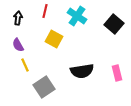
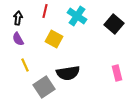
purple semicircle: moved 6 px up
black semicircle: moved 14 px left, 2 px down
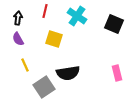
black square: rotated 18 degrees counterclockwise
yellow square: rotated 12 degrees counterclockwise
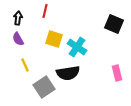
cyan cross: moved 31 px down
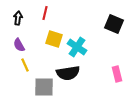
red line: moved 2 px down
purple semicircle: moved 1 px right, 6 px down
pink rectangle: moved 1 px down
gray square: rotated 35 degrees clockwise
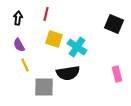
red line: moved 1 px right, 1 px down
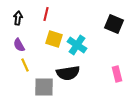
cyan cross: moved 2 px up
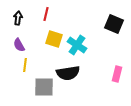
yellow line: rotated 32 degrees clockwise
pink rectangle: rotated 28 degrees clockwise
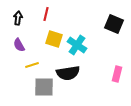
yellow line: moved 7 px right; rotated 64 degrees clockwise
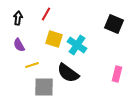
red line: rotated 16 degrees clockwise
black semicircle: rotated 45 degrees clockwise
